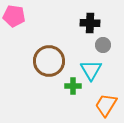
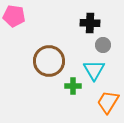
cyan triangle: moved 3 px right
orange trapezoid: moved 2 px right, 3 px up
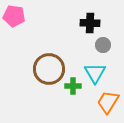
brown circle: moved 8 px down
cyan triangle: moved 1 px right, 3 px down
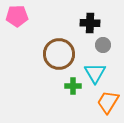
pink pentagon: moved 3 px right; rotated 10 degrees counterclockwise
brown circle: moved 10 px right, 15 px up
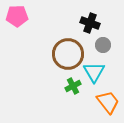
black cross: rotated 18 degrees clockwise
brown circle: moved 9 px right
cyan triangle: moved 1 px left, 1 px up
green cross: rotated 28 degrees counterclockwise
orange trapezoid: rotated 110 degrees clockwise
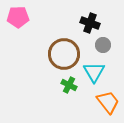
pink pentagon: moved 1 px right, 1 px down
brown circle: moved 4 px left
green cross: moved 4 px left, 1 px up; rotated 35 degrees counterclockwise
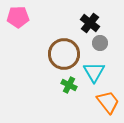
black cross: rotated 18 degrees clockwise
gray circle: moved 3 px left, 2 px up
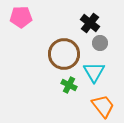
pink pentagon: moved 3 px right
orange trapezoid: moved 5 px left, 4 px down
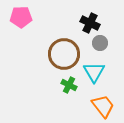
black cross: rotated 12 degrees counterclockwise
